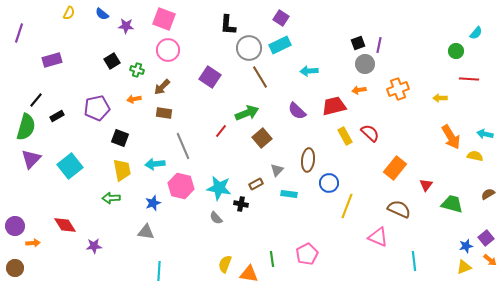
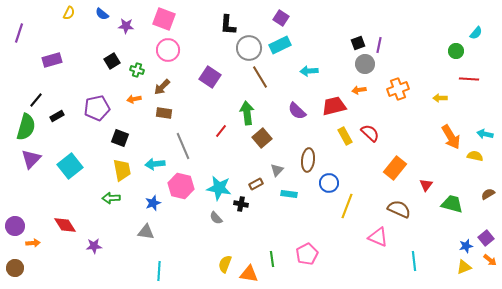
green arrow at (247, 113): rotated 75 degrees counterclockwise
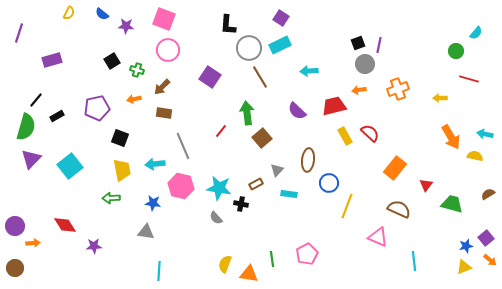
red line at (469, 79): rotated 12 degrees clockwise
blue star at (153, 203): rotated 28 degrees clockwise
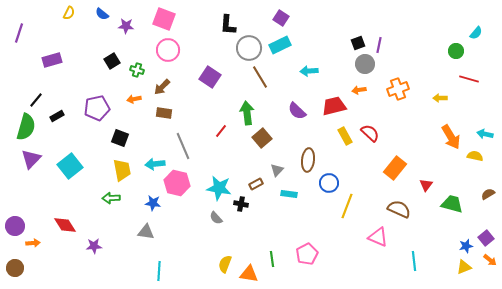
pink hexagon at (181, 186): moved 4 px left, 3 px up
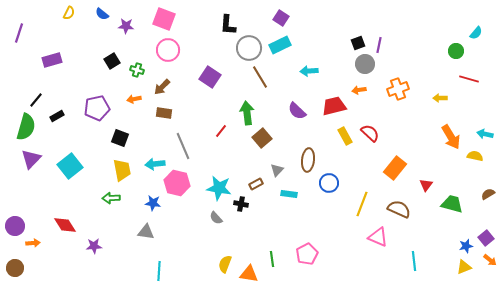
yellow line at (347, 206): moved 15 px right, 2 px up
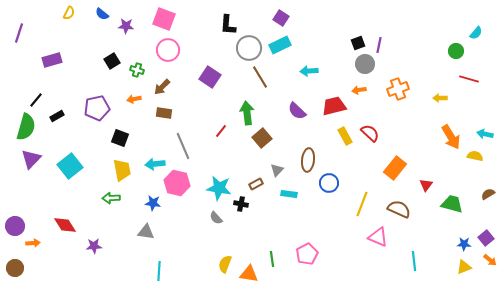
blue star at (466, 246): moved 2 px left, 2 px up; rotated 16 degrees clockwise
